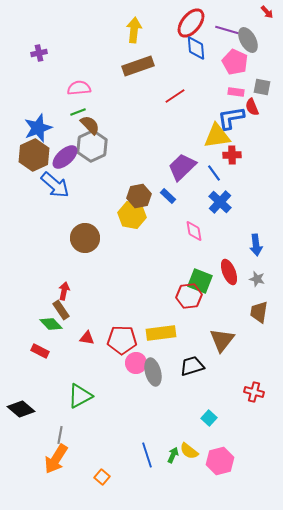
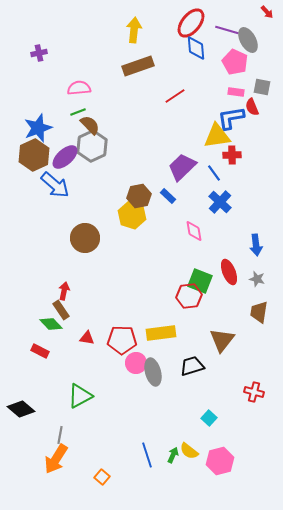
yellow hexagon at (132, 215): rotated 8 degrees clockwise
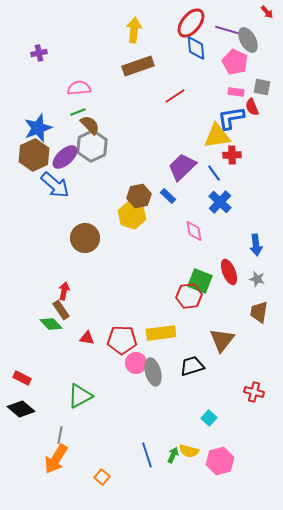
red rectangle at (40, 351): moved 18 px left, 27 px down
yellow semicircle at (189, 451): rotated 24 degrees counterclockwise
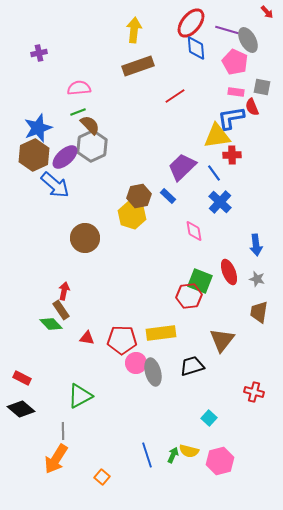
gray line at (60, 435): moved 3 px right, 4 px up; rotated 12 degrees counterclockwise
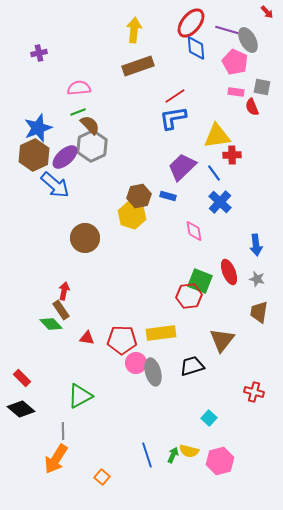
blue L-shape at (231, 118): moved 58 px left
blue rectangle at (168, 196): rotated 28 degrees counterclockwise
red rectangle at (22, 378): rotated 18 degrees clockwise
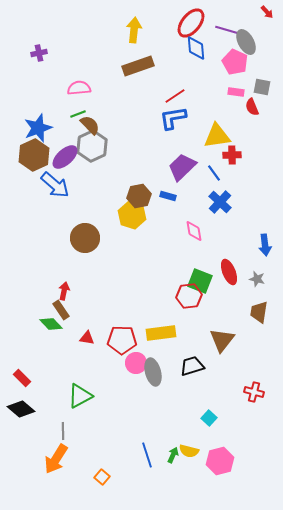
gray ellipse at (248, 40): moved 2 px left, 2 px down
green line at (78, 112): moved 2 px down
blue arrow at (256, 245): moved 9 px right
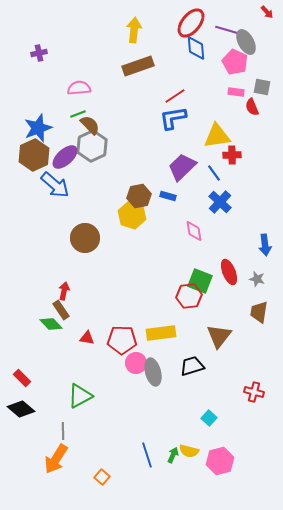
brown triangle at (222, 340): moved 3 px left, 4 px up
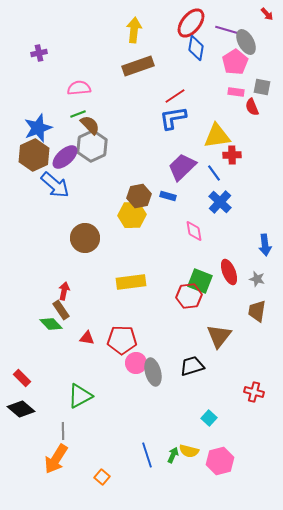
red arrow at (267, 12): moved 2 px down
blue diamond at (196, 48): rotated 15 degrees clockwise
pink pentagon at (235, 62): rotated 15 degrees clockwise
yellow hexagon at (132, 215): rotated 20 degrees counterclockwise
brown trapezoid at (259, 312): moved 2 px left, 1 px up
yellow rectangle at (161, 333): moved 30 px left, 51 px up
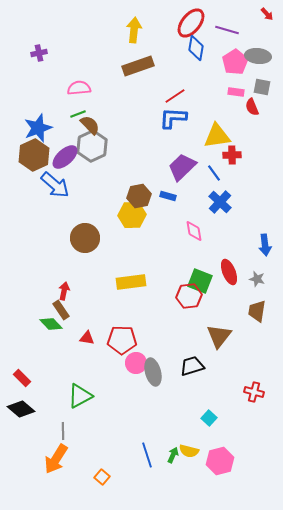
gray ellipse at (246, 42): moved 12 px right, 14 px down; rotated 55 degrees counterclockwise
blue L-shape at (173, 118): rotated 12 degrees clockwise
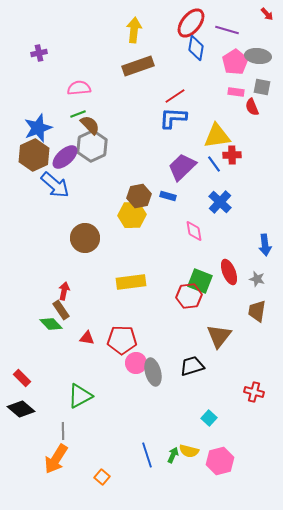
blue line at (214, 173): moved 9 px up
